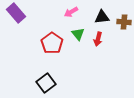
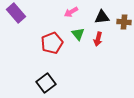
red pentagon: rotated 15 degrees clockwise
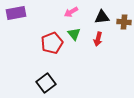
purple rectangle: rotated 60 degrees counterclockwise
green triangle: moved 4 px left
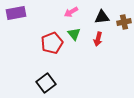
brown cross: rotated 16 degrees counterclockwise
